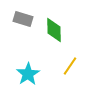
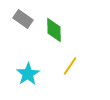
gray rectangle: rotated 18 degrees clockwise
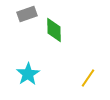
gray rectangle: moved 4 px right, 5 px up; rotated 54 degrees counterclockwise
yellow line: moved 18 px right, 12 px down
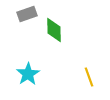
yellow line: moved 1 px right, 1 px up; rotated 54 degrees counterclockwise
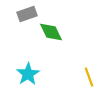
green diamond: moved 3 px left, 2 px down; rotated 25 degrees counterclockwise
